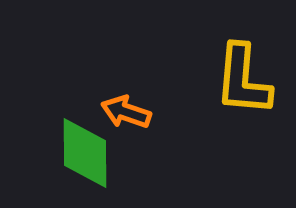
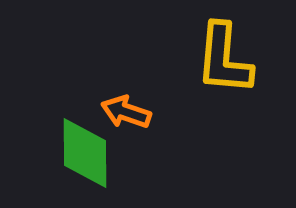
yellow L-shape: moved 19 px left, 21 px up
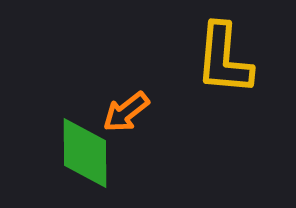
orange arrow: rotated 57 degrees counterclockwise
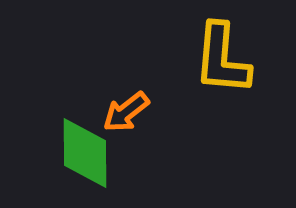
yellow L-shape: moved 2 px left
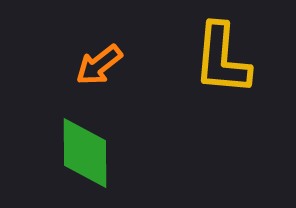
orange arrow: moved 27 px left, 47 px up
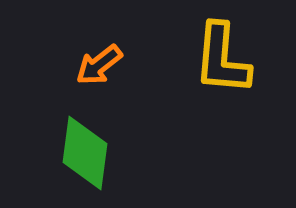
green diamond: rotated 8 degrees clockwise
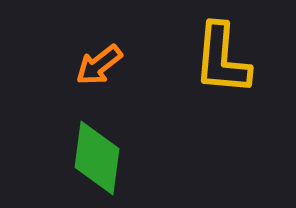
green diamond: moved 12 px right, 5 px down
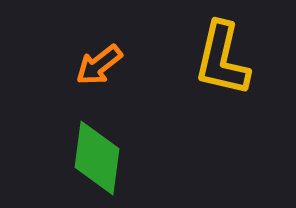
yellow L-shape: rotated 8 degrees clockwise
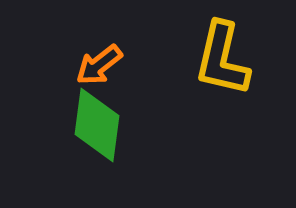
green diamond: moved 33 px up
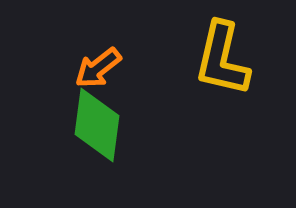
orange arrow: moved 1 px left, 3 px down
